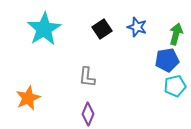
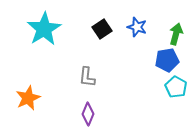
cyan pentagon: moved 1 px right, 1 px down; rotated 30 degrees counterclockwise
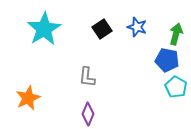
blue pentagon: rotated 20 degrees clockwise
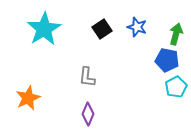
cyan pentagon: rotated 15 degrees clockwise
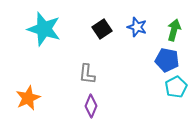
cyan star: rotated 24 degrees counterclockwise
green arrow: moved 2 px left, 4 px up
gray L-shape: moved 3 px up
purple diamond: moved 3 px right, 8 px up
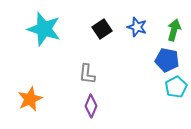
orange star: moved 2 px right, 1 px down
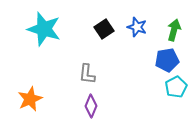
black square: moved 2 px right
blue pentagon: rotated 20 degrees counterclockwise
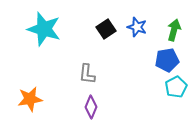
black square: moved 2 px right
orange star: rotated 15 degrees clockwise
purple diamond: moved 1 px down
